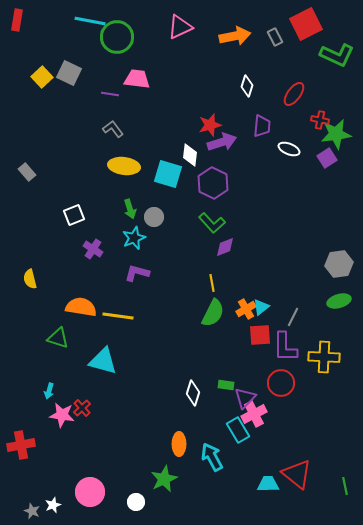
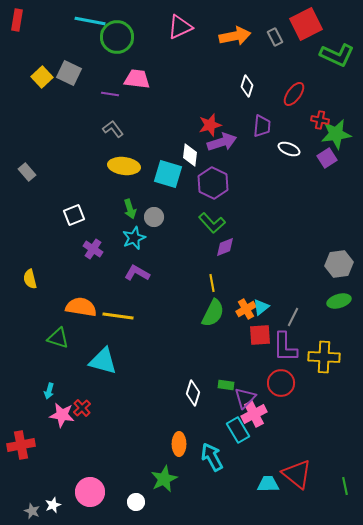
purple L-shape at (137, 273): rotated 15 degrees clockwise
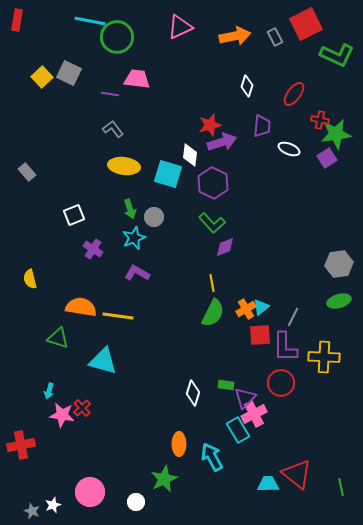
green line at (345, 486): moved 4 px left, 1 px down
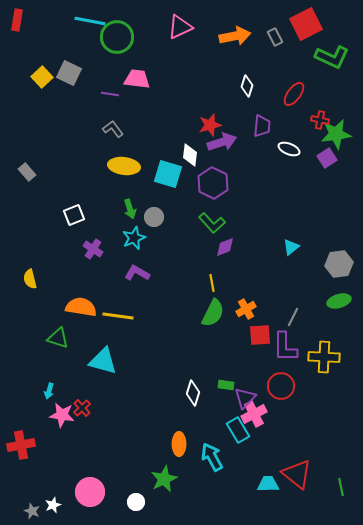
green L-shape at (337, 55): moved 5 px left, 2 px down
cyan triangle at (261, 307): moved 30 px right, 60 px up
red circle at (281, 383): moved 3 px down
